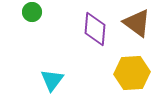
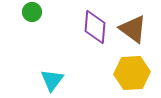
brown triangle: moved 4 px left, 6 px down
purple diamond: moved 2 px up
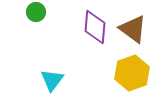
green circle: moved 4 px right
yellow hexagon: rotated 16 degrees counterclockwise
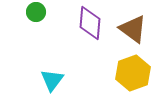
purple diamond: moved 5 px left, 4 px up
yellow hexagon: moved 1 px right
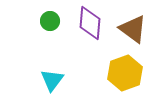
green circle: moved 14 px right, 9 px down
yellow hexagon: moved 8 px left
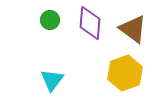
green circle: moved 1 px up
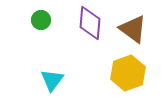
green circle: moved 9 px left
yellow hexagon: moved 3 px right
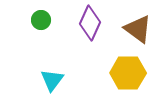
purple diamond: rotated 20 degrees clockwise
brown triangle: moved 5 px right
yellow hexagon: rotated 20 degrees clockwise
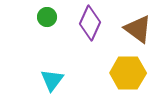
green circle: moved 6 px right, 3 px up
